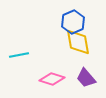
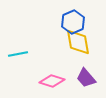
cyan line: moved 1 px left, 1 px up
pink diamond: moved 2 px down
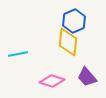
blue hexagon: moved 1 px right, 1 px up
yellow diamond: moved 10 px left; rotated 16 degrees clockwise
purple trapezoid: moved 1 px right, 1 px up
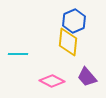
cyan line: rotated 12 degrees clockwise
pink diamond: rotated 10 degrees clockwise
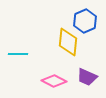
blue hexagon: moved 11 px right
purple trapezoid: rotated 25 degrees counterclockwise
pink diamond: moved 2 px right
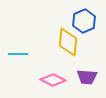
blue hexagon: moved 1 px left
purple trapezoid: rotated 20 degrees counterclockwise
pink diamond: moved 1 px left, 1 px up
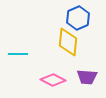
blue hexagon: moved 6 px left, 3 px up
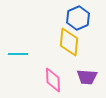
yellow diamond: moved 1 px right
pink diamond: rotated 60 degrees clockwise
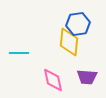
blue hexagon: moved 6 px down; rotated 15 degrees clockwise
cyan line: moved 1 px right, 1 px up
pink diamond: rotated 10 degrees counterclockwise
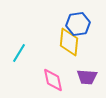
cyan line: rotated 60 degrees counterclockwise
